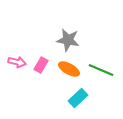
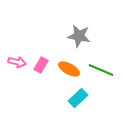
gray star: moved 11 px right, 4 px up
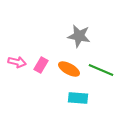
cyan rectangle: rotated 48 degrees clockwise
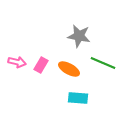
green line: moved 2 px right, 7 px up
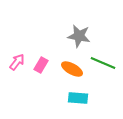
pink arrow: rotated 66 degrees counterclockwise
orange ellipse: moved 3 px right
